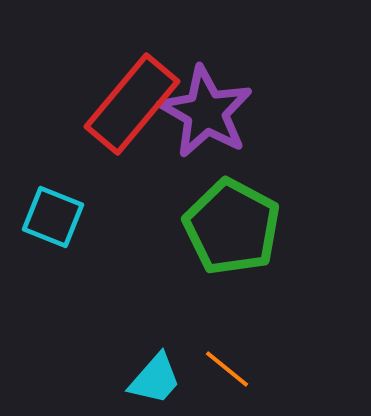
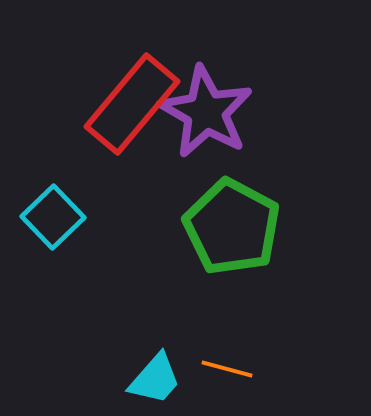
cyan square: rotated 24 degrees clockwise
orange line: rotated 24 degrees counterclockwise
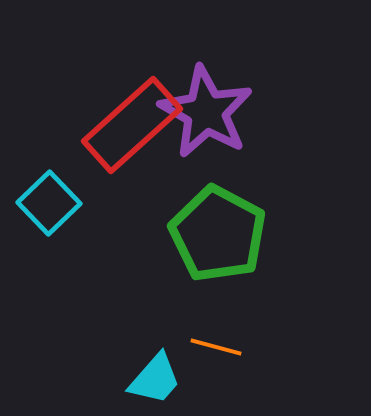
red rectangle: moved 21 px down; rotated 8 degrees clockwise
cyan square: moved 4 px left, 14 px up
green pentagon: moved 14 px left, 7 px down
orange line: moved 11 px left, 22 px up
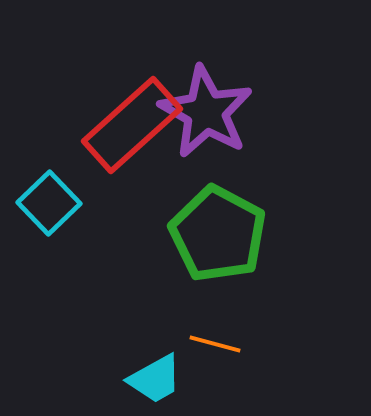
orange line: moved 1 px left, 3 px up
cyan trapezoid: rotated 20 degrees clockwise
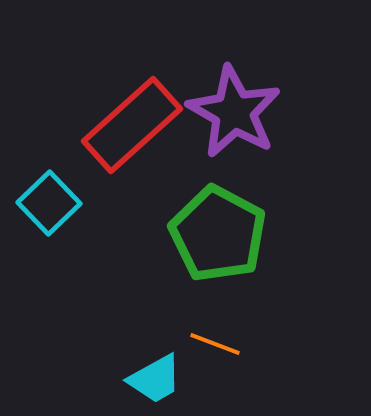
purple star: moved 28 px right
orange line: rotated 6 degrees clockwise
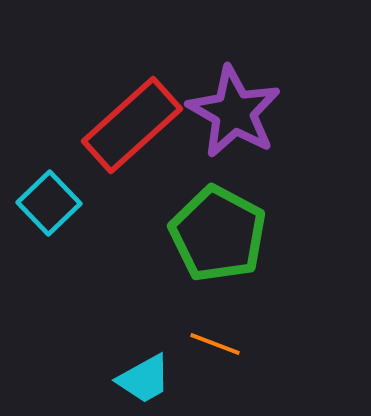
cyan trapezoid: moved 11 px left
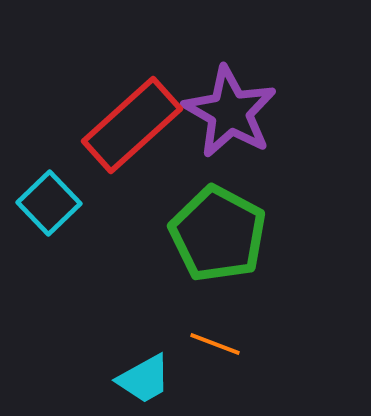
purple star: moved 4 px left
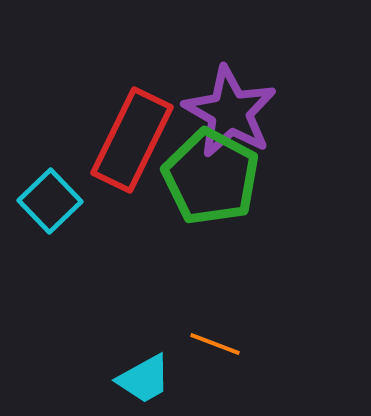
red rectangle: moved 15 px down; rotated 22 degrees counterclockwise
cyan square: moved 1 px right, 2 px up
green pentagon: moved 7 px left, 57 px up
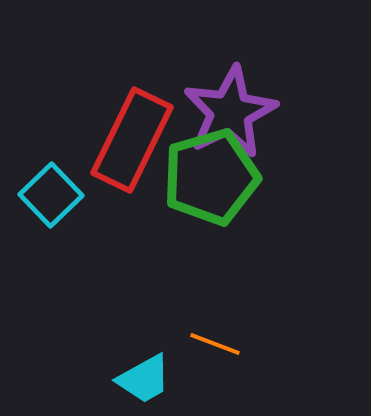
purple star: rotated 16 degrees clockwise
green pentagon: rotated 28 degrees clockwise
cyan square: moved 1 px right, 6 px up
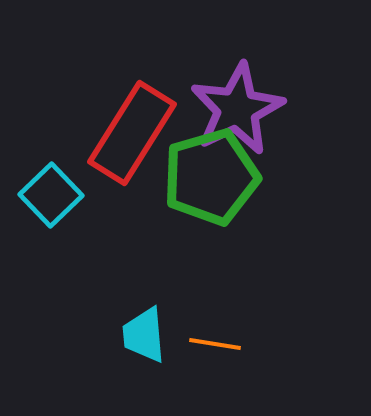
purple star: moved 7 px right, 3 px up
red rectangle: moved 7 px up; rotated 6 degrees clockwise
orange line: rotated 12 degrees counterclockwise
cyan trapezoid: moved 44 px up; rotated 114 degrees clockwise
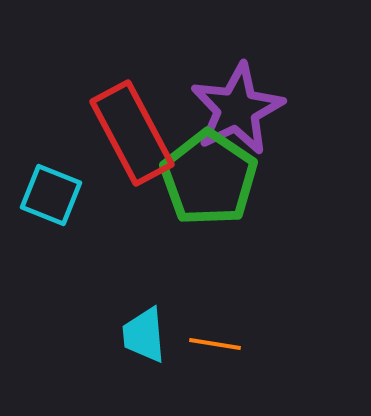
red rectangle: rotated 60 degrees counterclockwise
green pentagon: moved 2 px left, 1 px down; rotated 22 degrees counterclockwise
cyan square: rotated 24 degrees counterclockwise
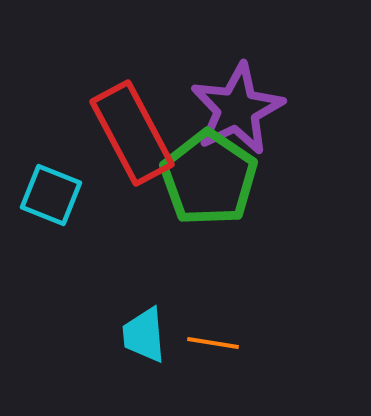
orange line: moved 2 px left, 1 px up
